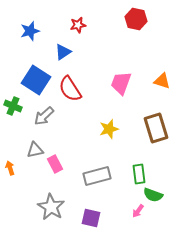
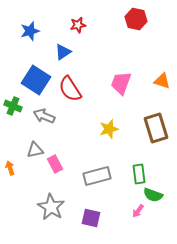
gray arrow: rotated 65 degrees clockwise
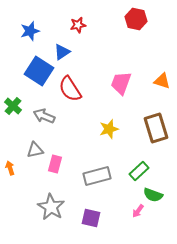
blue triangle: moved 1 px left
blue square: moved 3 px right, 9 px up
green cross: rotated 18 degrees clockwise
pink rectangle: rotated 42 degrees clockwise
green rectangle: moved 3 px up; rotated 54 degrees clockwise
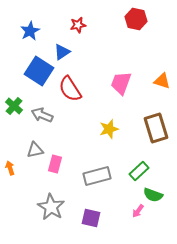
blue star: rotated 12 degrees counterclockwise
green cross: moved 1 px right
gray arrow: moved 2 px left, 1 px up
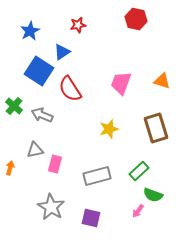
orange arrow: rotated 32 degrees clockwise
